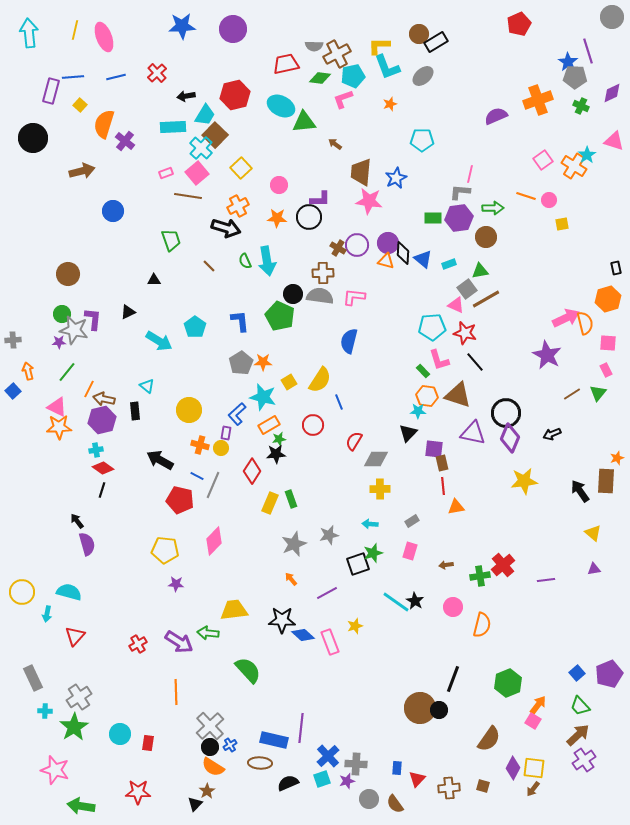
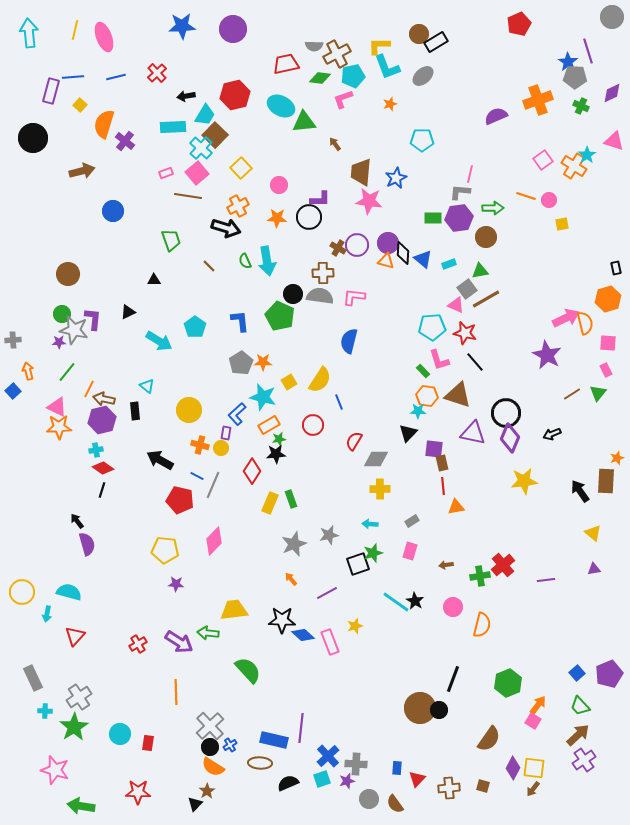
brown arrow at (335, 144): rotated 16 degrees clockwise
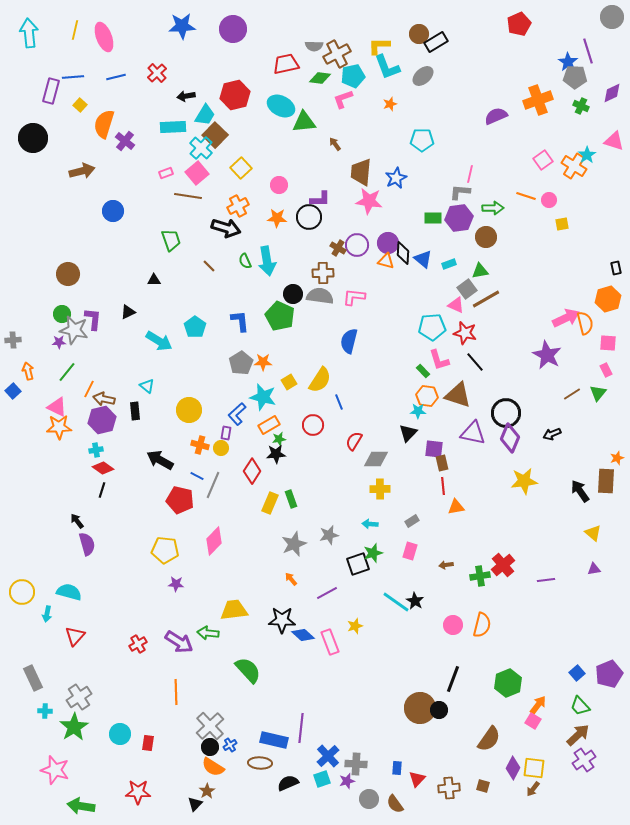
pink circle at (453, 607): moved 18 px down
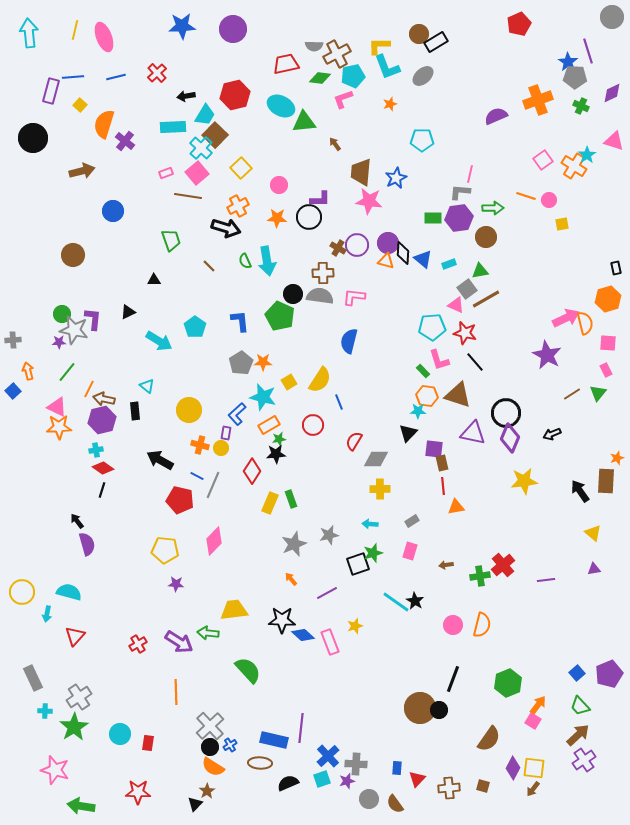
brown circle at (68, 274): moved 5 px right, 19 px up
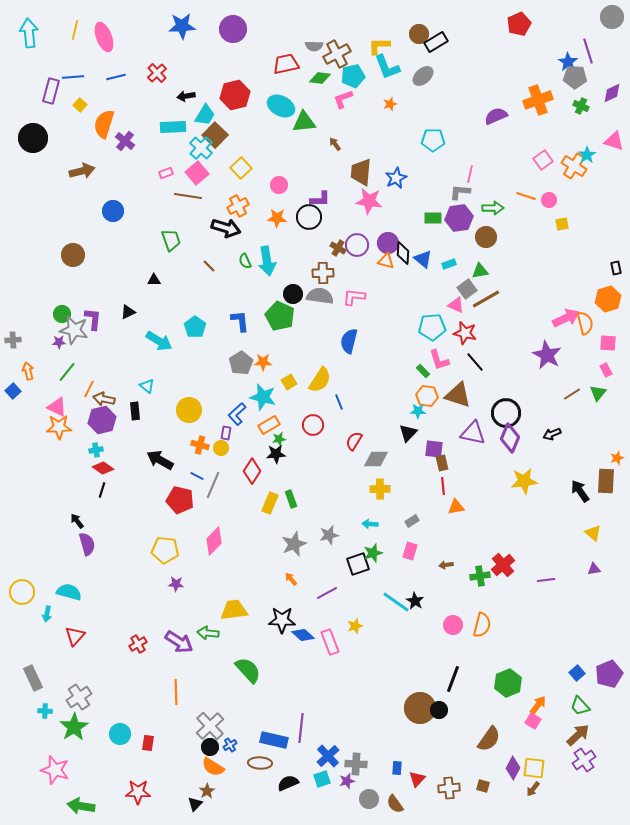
cyan pentagon at (422, 140): moved 11 px right
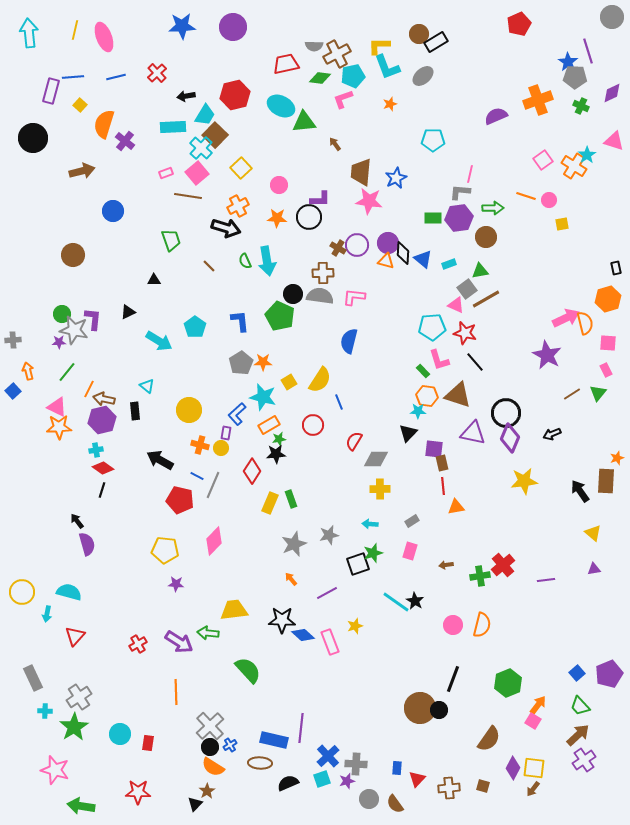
purple circle at (233, 29): moved 2 px up
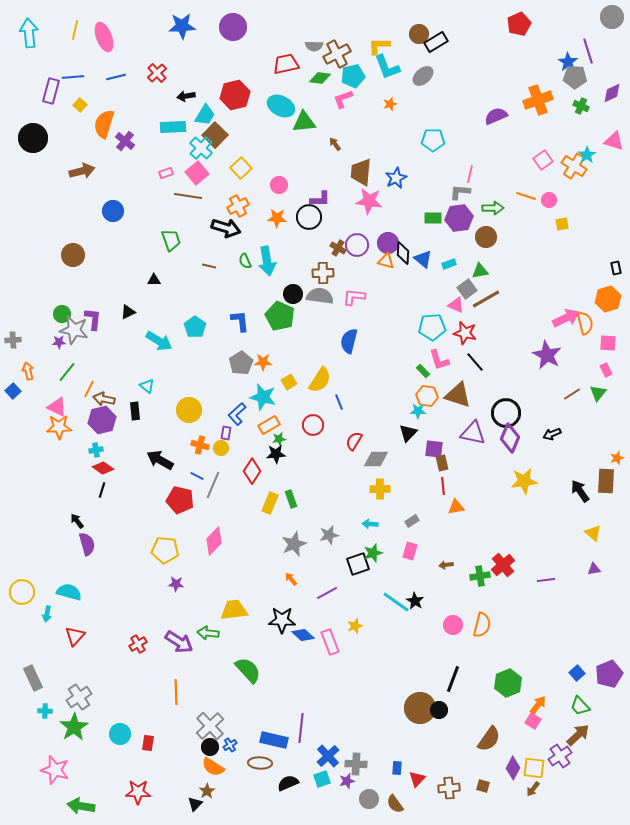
brown line at (209, 266): rotated 32 degrees counterclockwise
purple cross at (584, 760): moved 24 px left, 4 px up
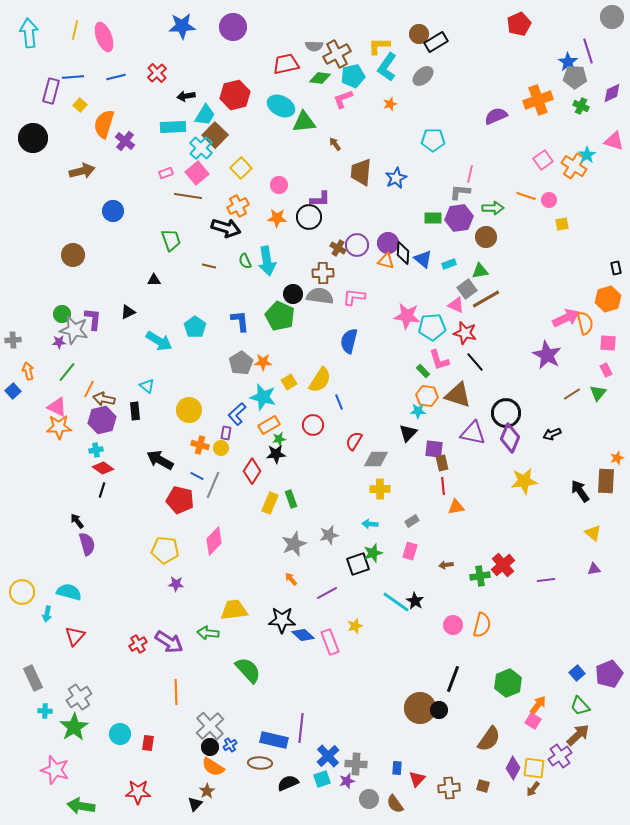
cyan L-shape at (387, 67): rotated 56 degrees clockwise
pink star at (369, 201): moved 38 px right, 115 px down
purple arrow at (179, 642): moved 10 px left
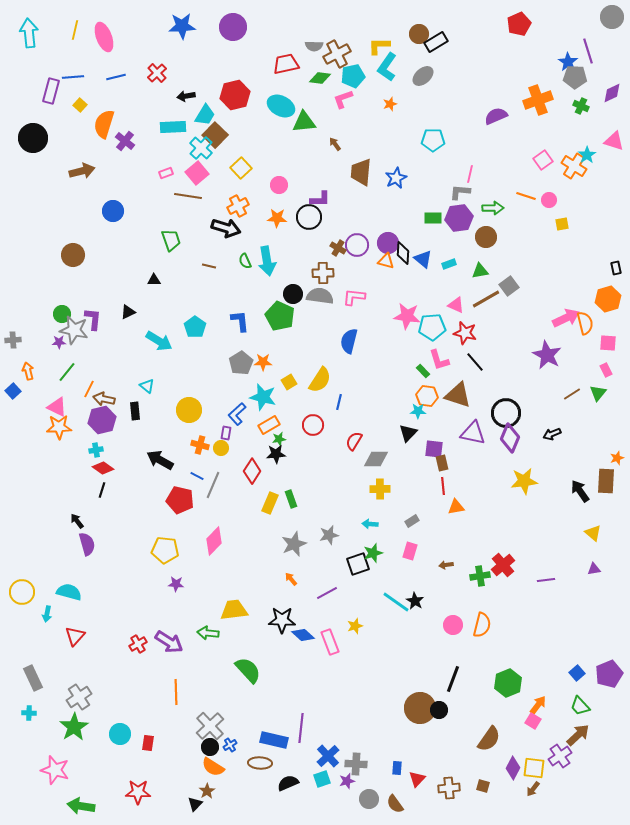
gray square at (467, 289): moved 42 px right, 3 px up
blue line at (339, 402): rotated 35 degrees clockwise
cyan cross at (45, 711): moved 16 px left, 2 px down
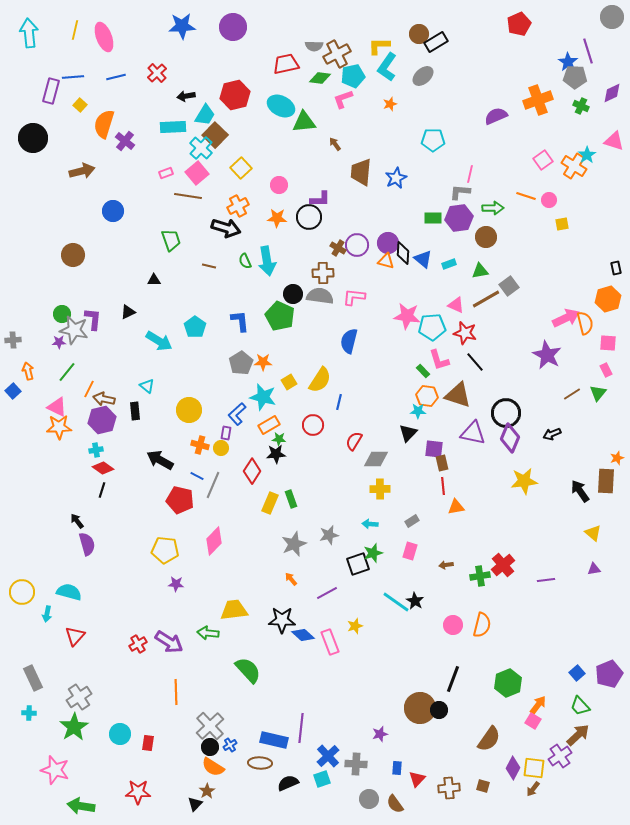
green star at (279, 439): rotated 16 degrees clockwise
purple star at (347, 781): moved 33 px right, 47 px up
